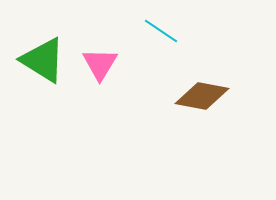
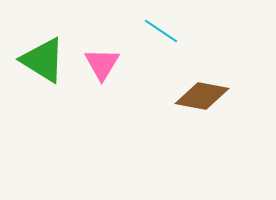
pink triangle: moved 2 px right
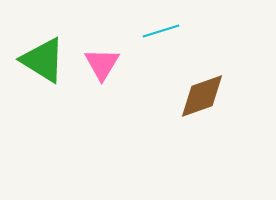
cyan line: rotated 51 degrees counterclockwise
brown diamond: rotated 30 degrees counterclockwise
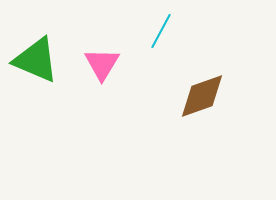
cyan line: rotated 45 degrees counterclockwise
green triangle: moved 7 px left; rotated 9 degrees counterclockwise
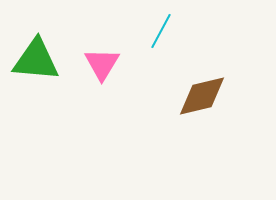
green triangle: rotated 18 degrees counterclockwise
brown diamond: rotated 6 degrees clockwise
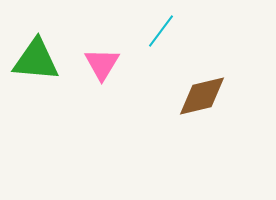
cyan line: rotated 9 degrees clockwise
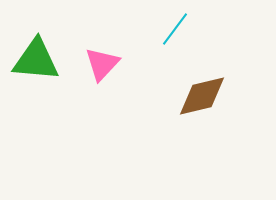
cyan line: moved 14 px right, 2 px up
pink triangle: rotated 12 degrees clockwise
